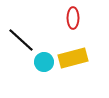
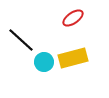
red ellipse: rotated 55 degrees clockwise
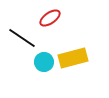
red ellipse: moved 23 px left
black line: moved 1 px right, 2 px up; rotated 8 degrees counterclockwise
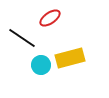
yellow rectangle: moved 3 px left
cyan circle: moved 3 px left, 3 px down
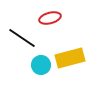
red ellipse: rotated 20 degrees clockwise
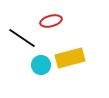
red ellipse: moved 1 px right, 3 px down
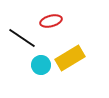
yellow rectangle: rotated 16 degrees counterclockwise
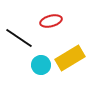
black line: moved 3 px left
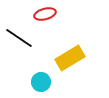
red ellipse: moved 6 px left, 7 px up
cyan circle: moved 17 px down
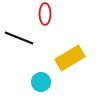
red ellipse: rotated 75 degrees counterclockwise
black line: rotated 12 degrees counterclockwise
